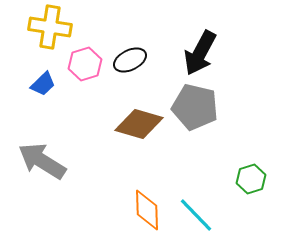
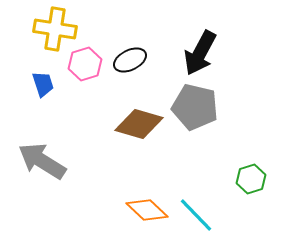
yellow cross: moved 5 px right, 2 px down
blue trapezoid: rotated 64 degrees counterclockwise
orange diamond: rotated 45 degrees counterclockwise
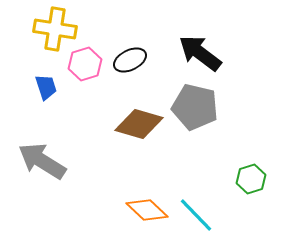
black arrow: rotated 99 degrees clockwise
blue trapezoid: moved 3 px right, 3 px down
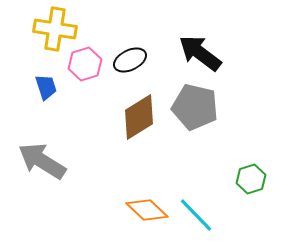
brown diamond: moved 7 px up; rotated 48 degrees counterclockwise
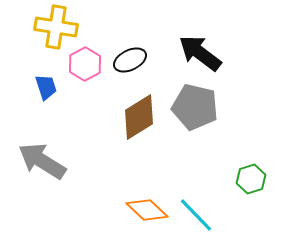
yellow cross: moved 1 px right, 2 px up
pink hexagon: rotated 12 degrees counterclockwise
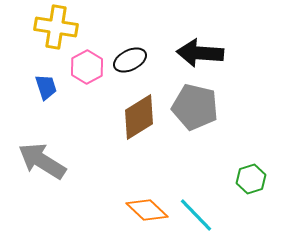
black arrow: rotated 33 degrees counterclockwise
pink hexagon: moved 2 px right, 3 px down
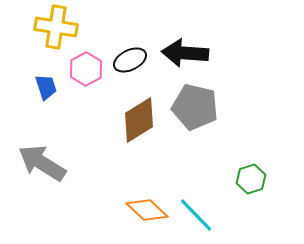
black arrow: moved 15 px left
pink hexagon: moved 1 px left, 2 px down
brown diamond: moved 3 px down
gray arrow: moved 2 px down
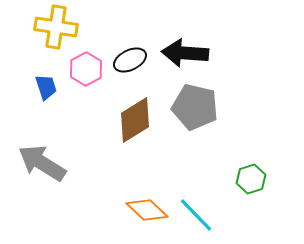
brown diamond: moved 4 px left
